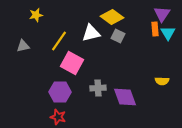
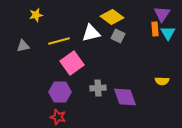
yellow line: rotated 40 degrees clockwise
pink square: rotated 25 degrees clockwise
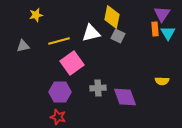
yellow diamond: rotated 65 degrees clockwise
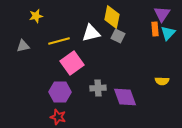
yellow star: moved 1 px down
cyan triangle: rotated 14 degrees clockwise
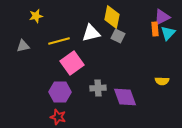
purple triangle: moved 3 px down; rotated 30 degrees clockwise
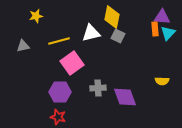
purple triangle: rotated 30 degrees clockwise
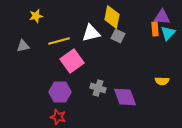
pink square: moved 2 px up
gray cross: rotated 21 degrees clockwise
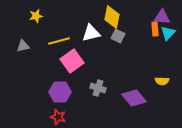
purple diamond: moved 9 px right, 1 px down; rotated 20 degrees counterclockwise
